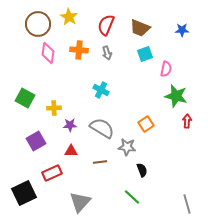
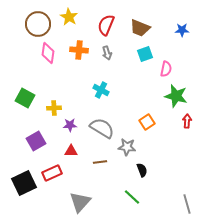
orange square: moved 1 px right, 2 px up
black square: moved 10 px up
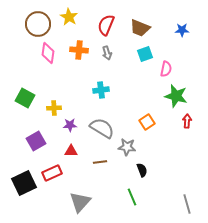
cyan cross: rotated 35 degrees counterclockwise
green line: rotated 24 degrees clockwise
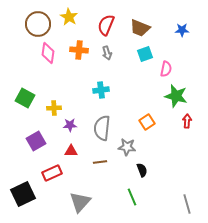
gray semicircle: rotated 115 degrees counterclockwise
black square: moved 1 px left, 11 px down
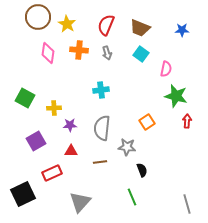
yellow star: moved 2 px left, 7 px down
brown circle: moved 7 px up
cyan square: moved 4 px left; rotated 35 degrees counterclockwise
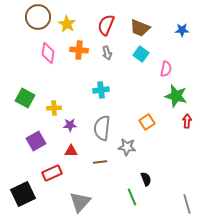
black semicircle: moved 4 px right, 9 px down
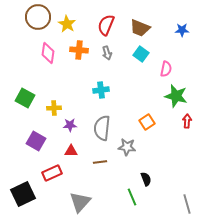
purple square: rotated 30 degrees counterclockwise
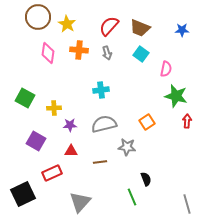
red semicircle: moved 3 px right, 1 px down; rotated 20 degrees clockwise
gray semicircle: moved 2 px right, 4 px up; rotated 70 degrees clockwise
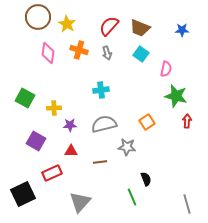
orange cross: rotated 12 degrees clockwise
